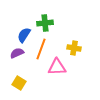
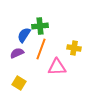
green cross: moved 5 px left, 3 px down
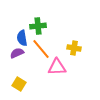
green cross: moved 2 px left
blue semicircle: moved 2 px left, 3 px down; rotated 42 degrees counterclockwise
orange line: rotated 60 degrees counterclockwise
yellow square: moved 1 px down
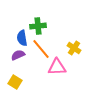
yellow cross: rotated 24 degrees clockwise
purple semicircle: moved 1 px right, 2 px down
yellow square: moved 4 px left, 2 px up
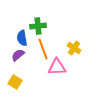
orange line: moved 2 px right; rotated 20 degrees clockwise
purple semicircle: rotated 16 degrees counterclockwise
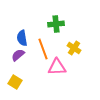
green cross: moved 18 px right, 2 px up
